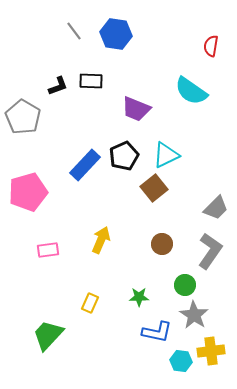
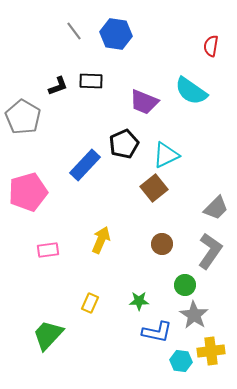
purple trapezoid: moved 8 px right, 7 px up
black pentagon: moved 12 px up
green star: moved 4 px down
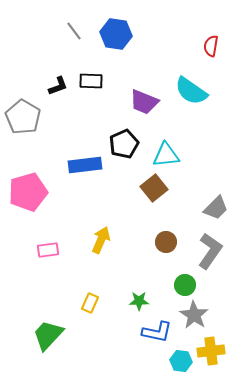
cyan triangle: rotated 20 degrees clockwise
blue rectangle: rotated 40 degrees clockwise
brown circle: moved 4 px right, 2 px up
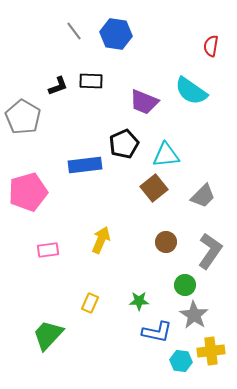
gray trapezoid: moved 13 px left, 12 px up
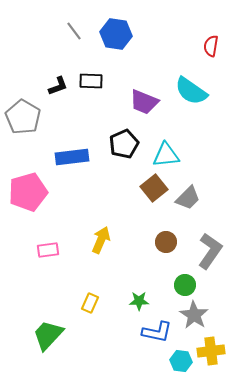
blue rectangle: moved 13 px left, 8 px up
gray trapezoid: moved 15 px left, 2 px down
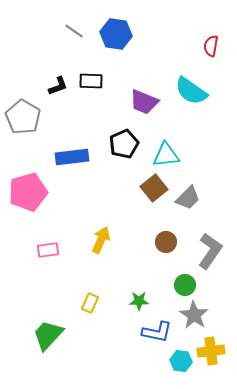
gray line: rotated 18 degrees counterclockwise
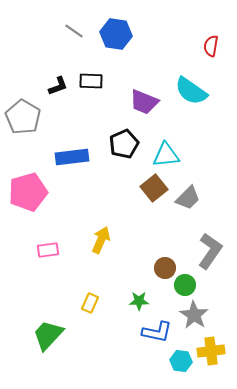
brown circle: moved 1 px left, 26 px down
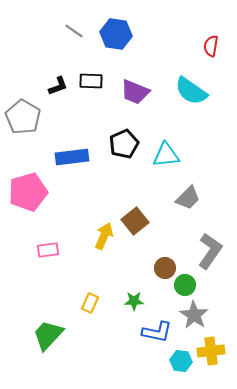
purple trapezoid: moved 9 px left, 10 px up
brown square: moved 19 px left, 33 px down
yellow arrow: moved 3 px right, 4 px up
green star: moved 5 px left
